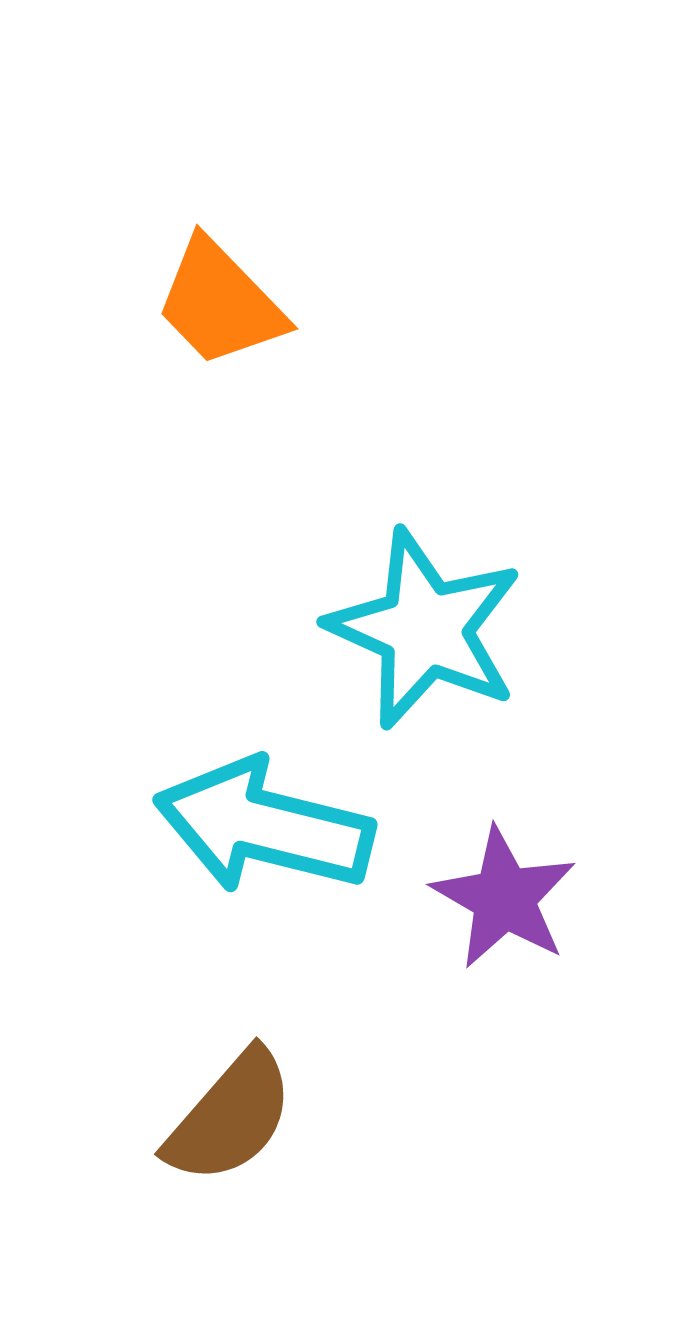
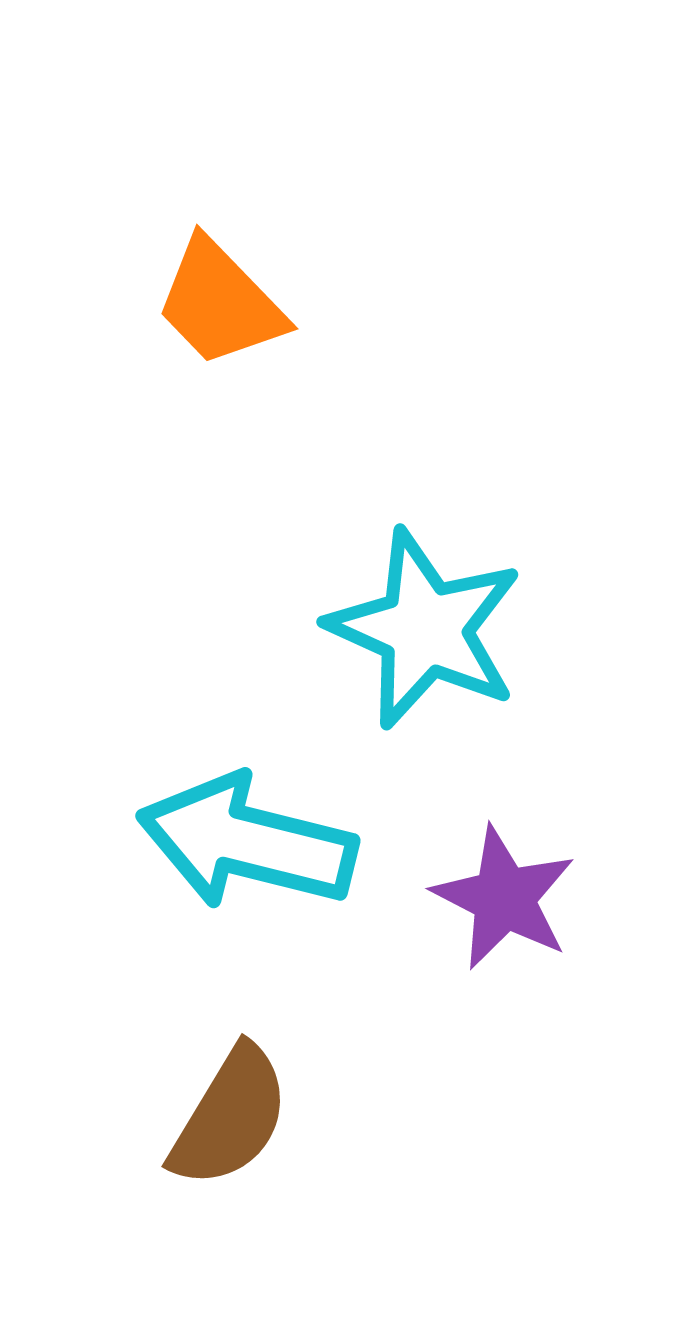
cyan arrow: moved 17 px left, 16 px down
purple star: rotated 3 degrees counterclockwise
brown semicircle: rotated 10 degrees counterclockwise
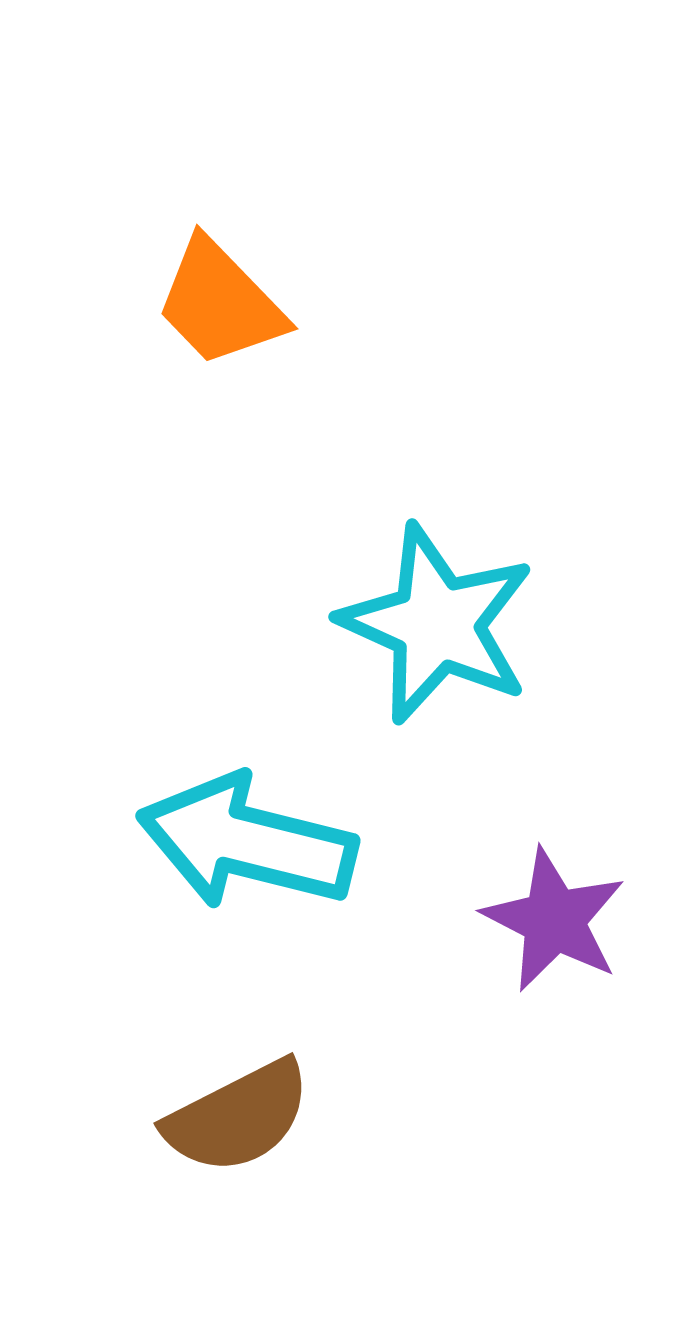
cyan star: moved 12 px right, 5 px up
purple star: moved 50 px right, 22 px down
brown semicircle: moved 8 px right; rotated 32 degrees clockwise
